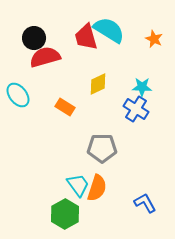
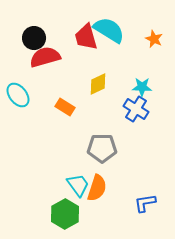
blue L-shape: rotated 70 degrees counterclockwise
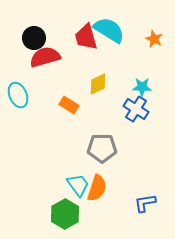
cyan ellipse: rotated 15 degrees clockwise
orange rectangle: moved 4 px right, 2 px up
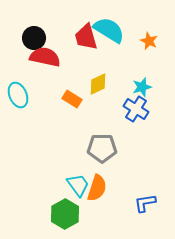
orange star: moved 5 px left, 2 px down
red semicircle: rotated 28 degrees clockwise
cyan star: rotated 18 degrees counterclockwise
orange rectangle: moved 3 px right, 6 px up
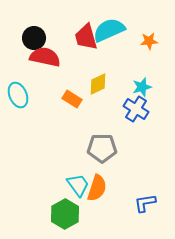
cyan semicircle: rotated 56 degrees counterclockwise
orange star: rotated 30 degrees counterclockwise
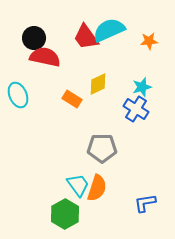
red trapezoid: rotated 20 degrees counterclockwise
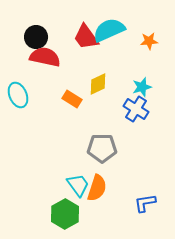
black circle: moved 2 px right, 1 px up
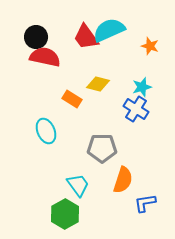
orange star: moved 1 px right, 5 px down; rotated 24 degrees clockwise
yellow diamond: rotated 40 degrees clockwise
cyan ellipse: moved 28 px right, 36 px down
orange semicircle: moved 26 px right, 8 px up
